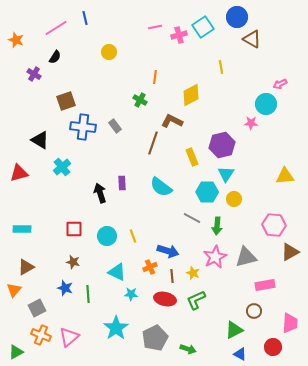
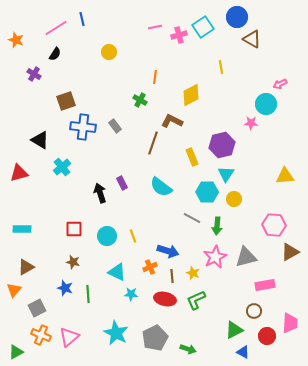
blue line at (85, 18): moved 3 px left, 1 px down
black semicircle at (55, 57): moved 3 px up
purple rectangle at (122, 183): rotated 24 degrees counterclockwise
cyan star at (116, 328): moved 5 px down; rotated 10 degrees counterclockwise
red circle at (273, 347): moved 6 px left, 11 px up
blue triangle at (240, 354): moved 3 px right, 2 px up
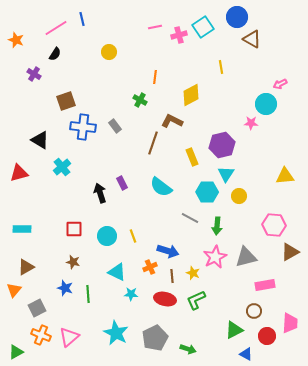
yellow circle at (234, 199): moved 5 px right, 3 px up
gray line at (192, 218): moved 2 px left
blue triangle at (243, 352): moved 3 px right, 2 px down
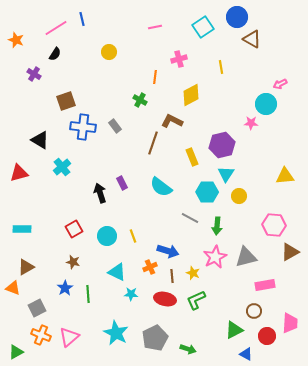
pink cross at (179, 35): moved 24 px down
red square at (74, 229): rotated 30 degrees counterclockwise
blue star at (65, 288): rotated 21 degrees clockwise
orange triangle at (14, 290): moved 1 px left, 2 px up; rotated 49 degrees counterclockwise
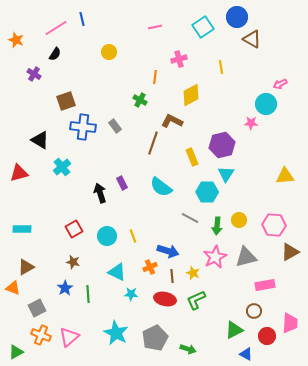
yellow circle at (239, 196): moved 24 px down
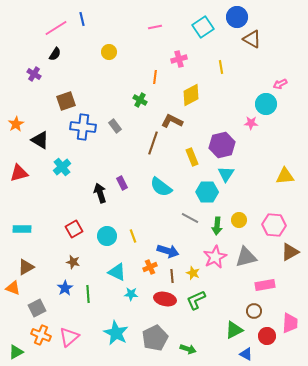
orange star at (16, 40): moved 84 px down; rotated 21 degrees clockwise
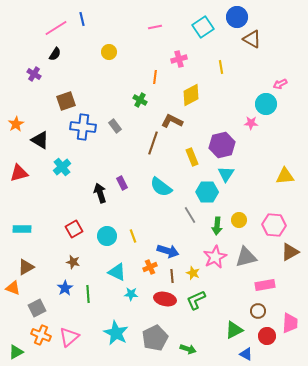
gray line at (190, 218): moved 3 px up; rotated 30 degrees clockwise
brown circle at (254, 311): moved 4 px right
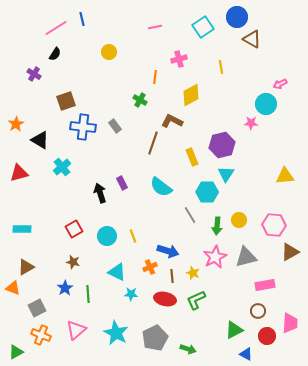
pink triangle at (69, 337): moved 7 px right, 7 px up
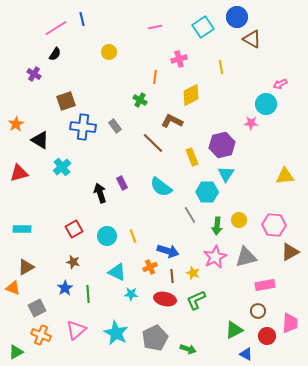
brown line at (153, 143): rotated 65 degrees counterclockwise
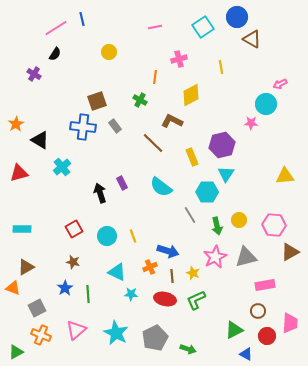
brown square at (66, 101): moved 31 px right
green arrow at (217, 226): rotated 18 degrees counterclockwise
